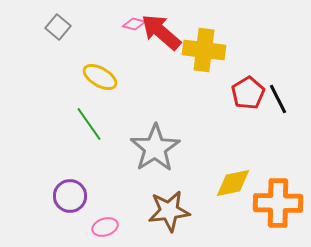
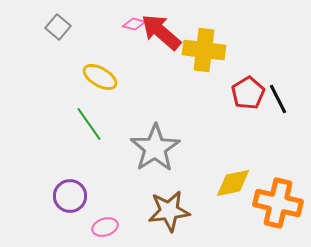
orange cross: rotated 12 degrees clockwise
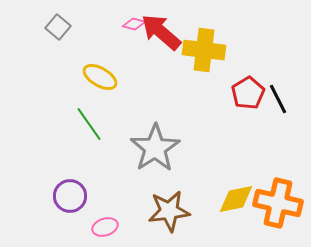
yellow diamond: moved 3 px right, 16 px down
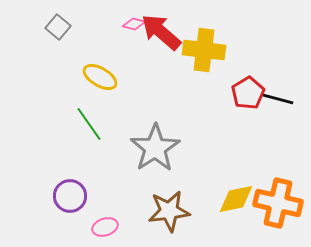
black line: rotated 48 degrees counterclockwise
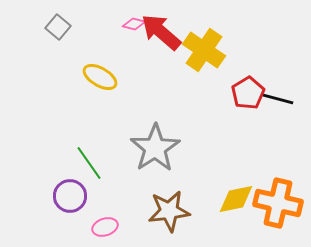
yellow cross: rotated 27 degrees clockwise
green line: moved 39 px down
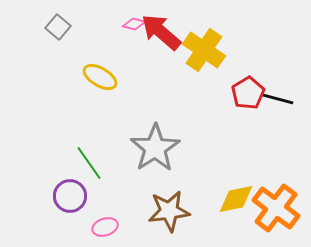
orange cross: moved 2 px left, 5 px down; rotated 24 degrees clockwise
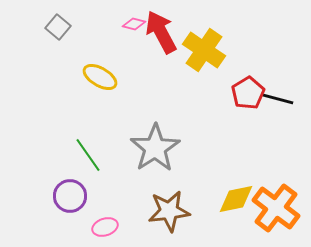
red arrow: rotated 21 degrees clockwise
green line: moved 1 px left, 8 px up
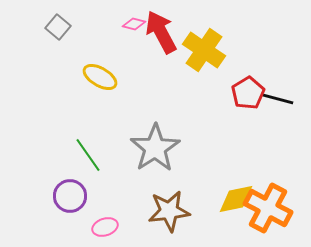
orange cross: moved 8 px left; rotated 9 degrees counterclockwise
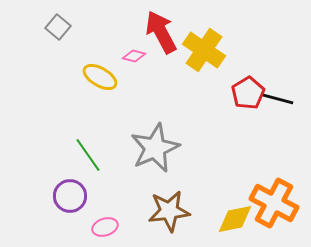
pink diamond: moved 32 px down
gray star: rotated 9 degrees clockwise
yellow diamond: moved 1 px left, 20 px down
orange cross: moved 6 px right, 5 px up
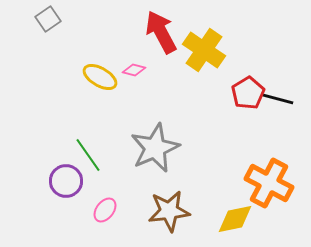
gray square: moved 10 px left, 8 px up; rotated 15 degrees clockwise
pink diamond: moved 14 px down
purple circle: moved 4 px left, 15 px up
orange cross: moved 5 px left, 20 px up
pink ellipse: moved 17 px up; rotated 35 degrees counterclockwise
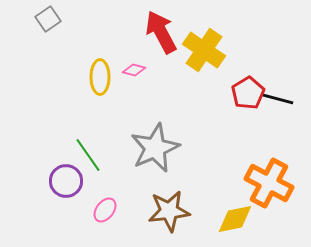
yellow ellipse: rotated 60 degrees clockwise
